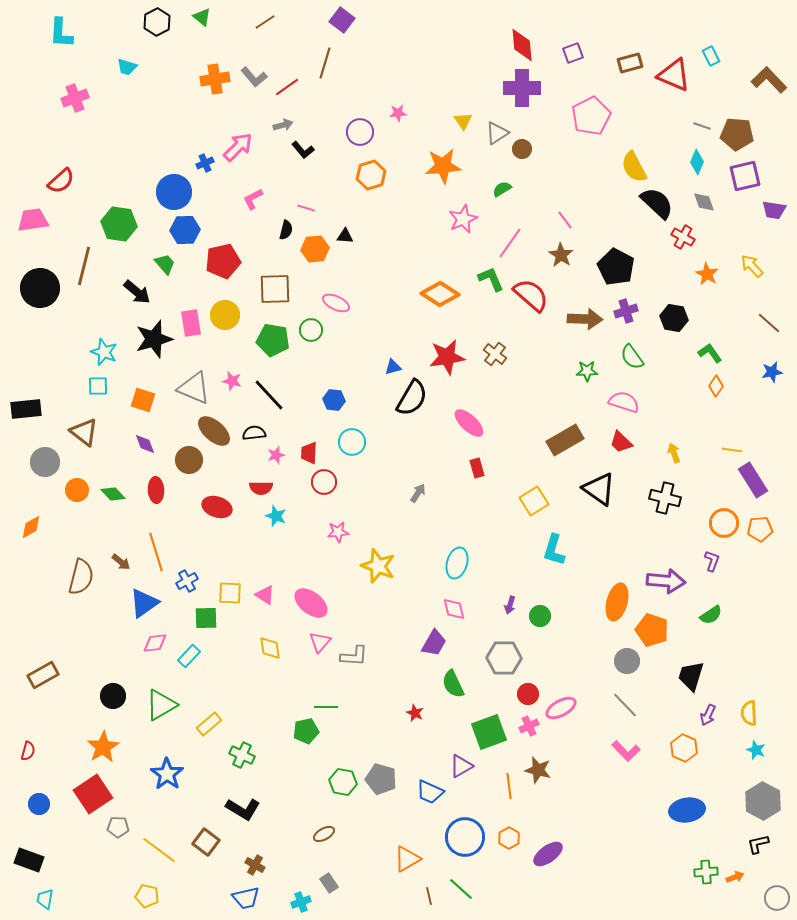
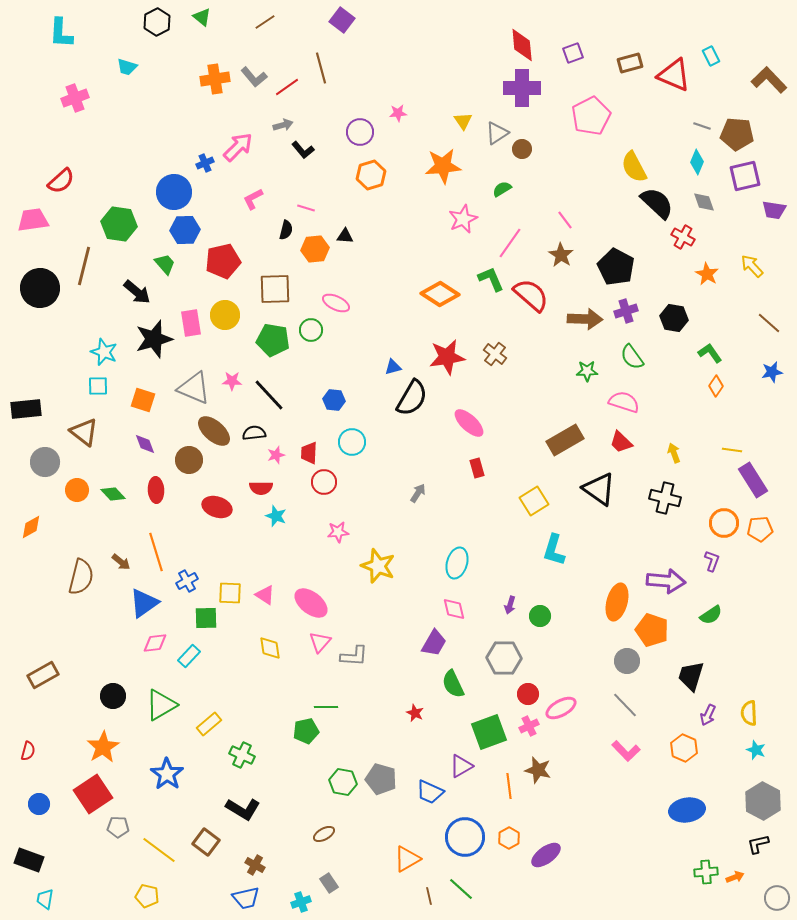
brown line at (325, 63): moved 4 px left, 5 px down; rotated 32 degrees counterclockwise
pink star at (232, 381): rotated 12 degrees counterclockwise
purple ellipse at (548, 854): moved 2 px left, 1 px down
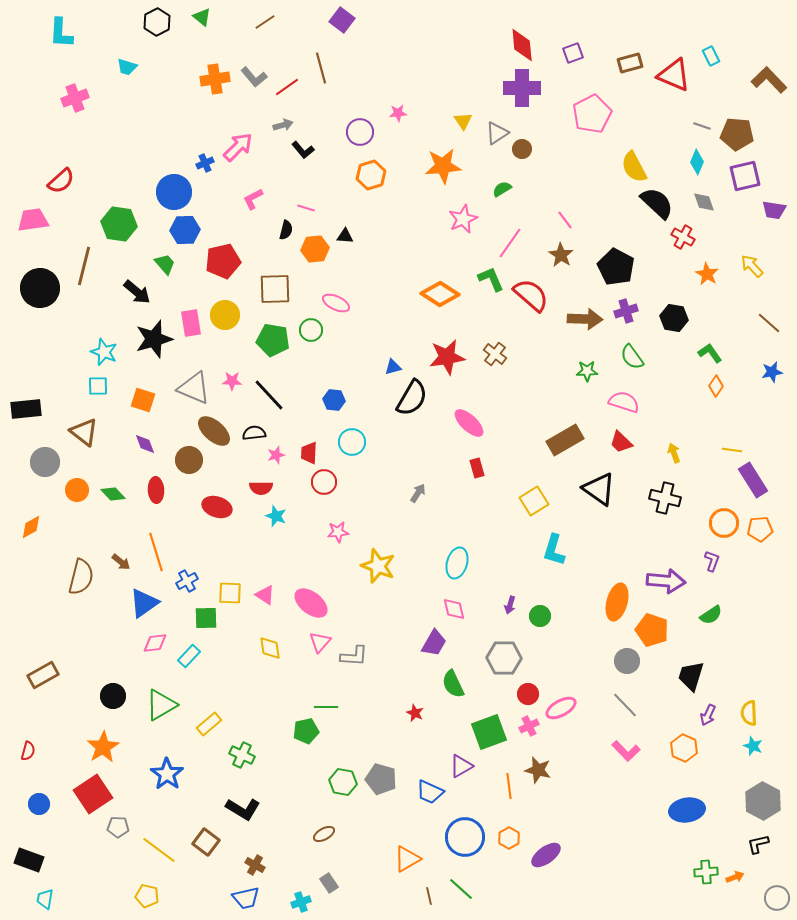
pink pentagon at (591, 116): moved 1 px right, 2 px up
cyan star at (756, 750): moved 3 px left, 4 px up
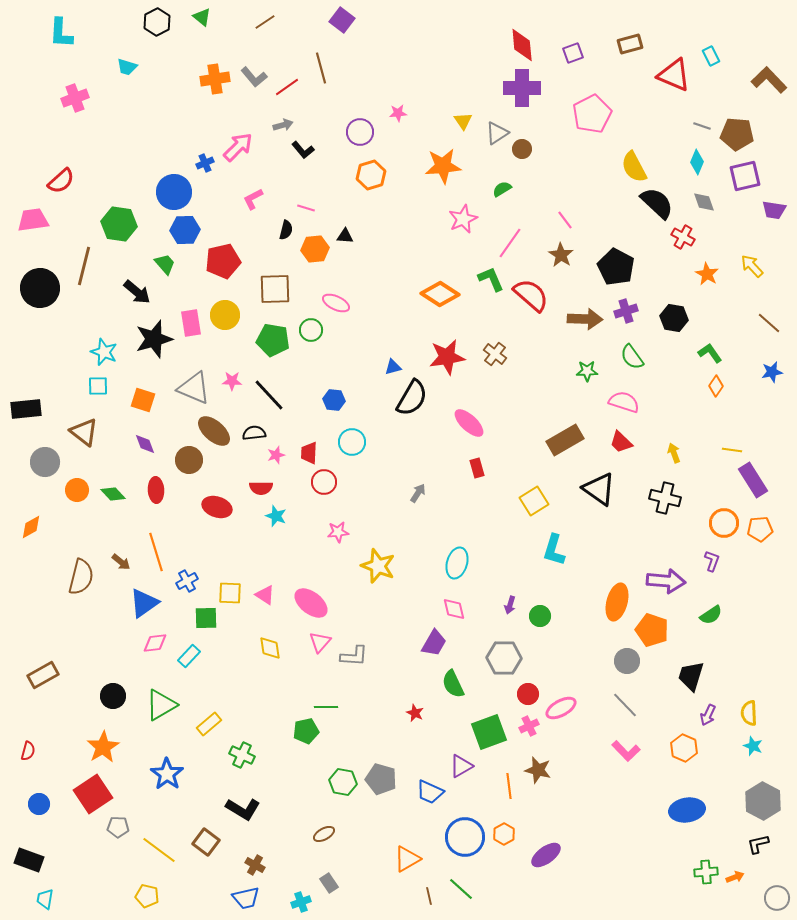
brown rectangle at (630, 63): moved 19 px up
orange hexagon at (509, 838): moved 5 px left, 4 px up
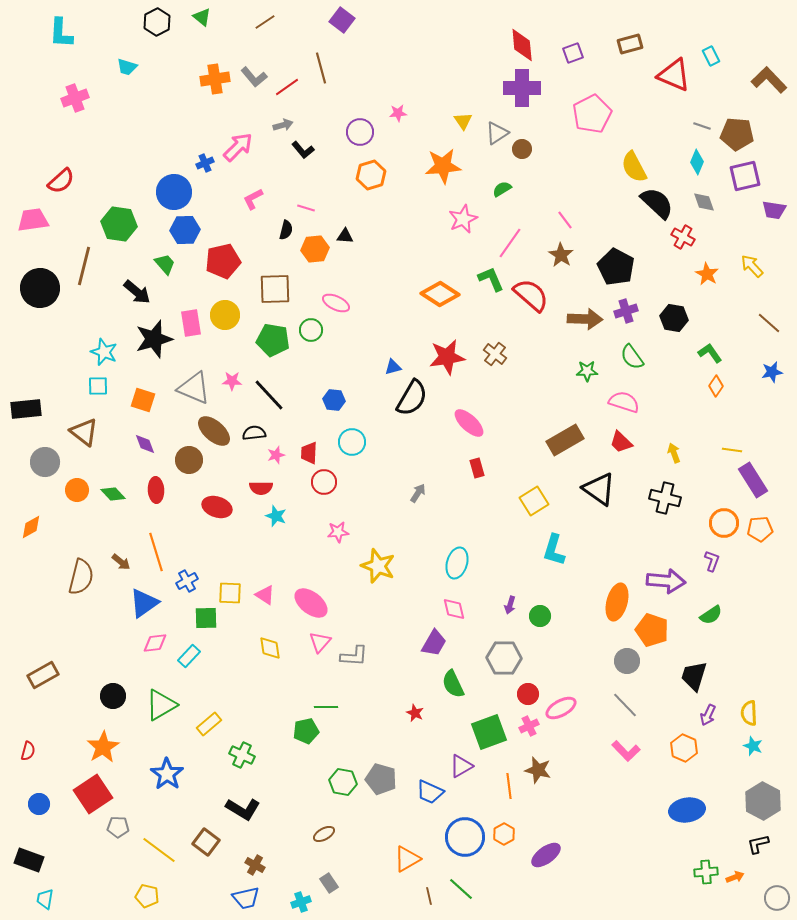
black trapezoid at (691, 676): moved 3 px right
